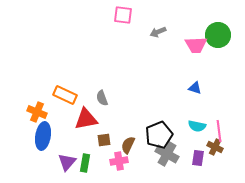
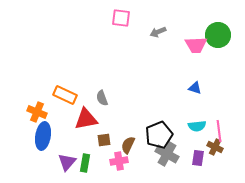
pink square: moved 2 px left, 3 px down
cyan semicircle: rotated 18 degrees counterclockwise
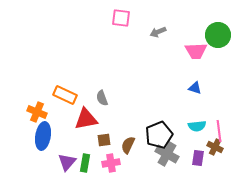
pink trapezoid: moved 6 px down
pink cross: moved 8 px left, 2 px down
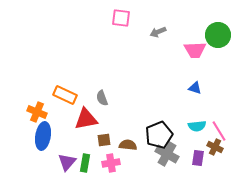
pink trapezoid: moved 1 px left, 1 px up
pink line: rotated 25 degrees counterclockwise
brown semicircle: rotated 72 degrees clockwise
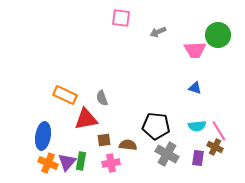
orange cross: moved 11 px right, 51 px down
black pentagon: moved 3 px left, 9 px up; rotated 28 degrees clockwise
green rectangle: moved 4 px left, 2 px up
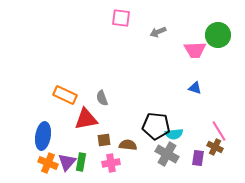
cyan semicircle: moved 23 px left, 8 px down
green rectangle: moved 1 px down
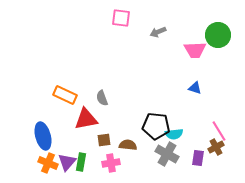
blue ellipse: rotated 24 degrees counterclockwise
brown cross: moved 1 px right; rotated 35 degrees clockwise
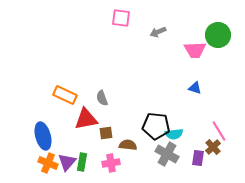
brown square: moved 2 px right, 7 px up
brown cross: moved 3 px left; rotated 14 degrees counterclockwise
green rectangle: moved 1 px right
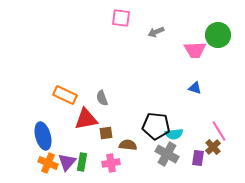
gray arrow: moved 2 px left
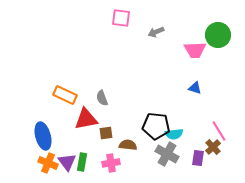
purple triangle: rotated 18 degrees counterclockwise
